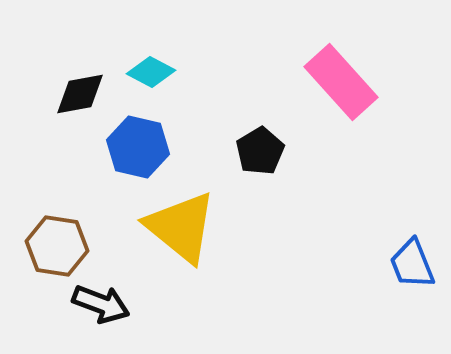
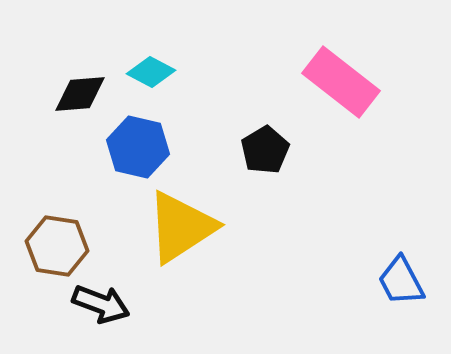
pink rectangle: rotated 10 degrees counterclockwise
black diamond: rotated 6 degrees clockwise
black pentagon: moved 5 px right, 1 px up
yellow triangle: rotated 48 degrees clockwise
blue trapezoid: moved 11 px left, 17 px down; rotated 6 degrees counterclockwise
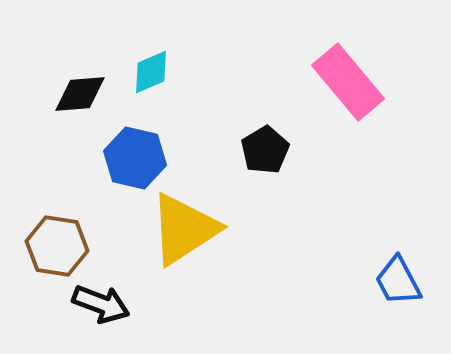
cyan diamond: rotated 51 degrees counterclockwise
pink rectangle: moved 7 px right; rotated 12 degrees clockwise
blue hexagon: moved 3 px left, 11 px down
yellow triangle: moved 3 px right, 2 px down
blue trapezoid: moved 3 px left
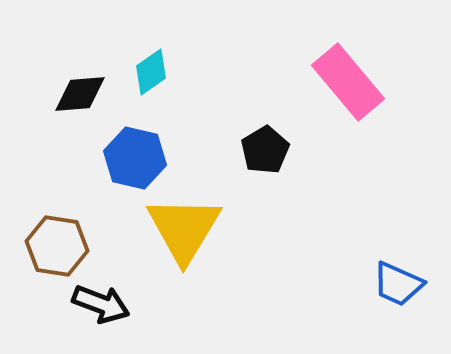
cyan diamond: rotated 12 degrees counterclockwise
yellow triangle: rotated 26 degrees counterclockwise
blue trapezoid: moved 3 px down; rotated 38 degrees counterclockwise
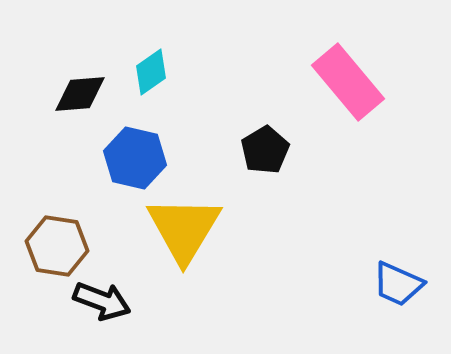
black arrow: moved 1 px right, 3 px up
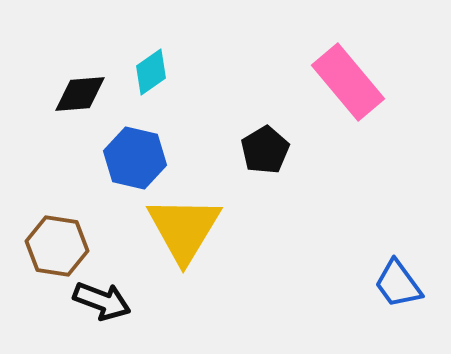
blue trapezoid: rotated 30 degrees clockwise
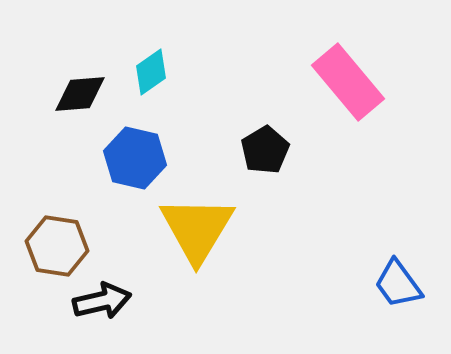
yellow triangle: moved 13 px right
black arrow: rotated 34 degrees counterclockwise
